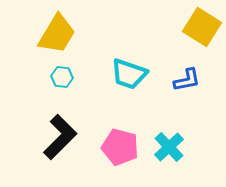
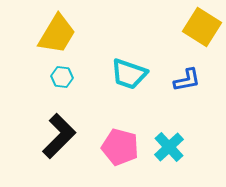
black L-shape: moved 1 px left, 1 px up
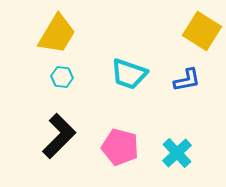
yellow square: moved 4 px down
cyan cross: moved 8 px right, 6 px down
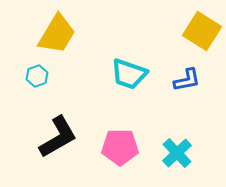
cyan hexagon: moved 25 px left, 1 px up; rotated 25 degrees counterclockwise
black L-shape: moved 1 px left, 1 px down; rotated 15 degrees clockwise
pink pentagon: rotated 15 degrees counterclockwise
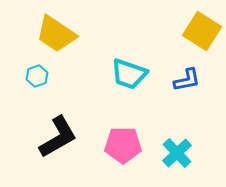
yellow trapezoid: moved 1 px left; rotated 93 degrees clockwise
pink pentagon: moved 3 px right, 2 px up
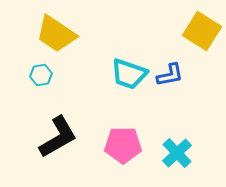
cyan hexagon: moved 4 px right, 1 px up; rotated 10 degrees clockwise
blue L-shape: moved 17 px left, 5 px up
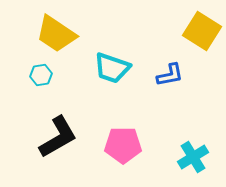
cyan trapezoid: moved 17 px left, 6 px up
cyan cross: moved 16 px right, 4 px down; rotated 12 degrees clockwise
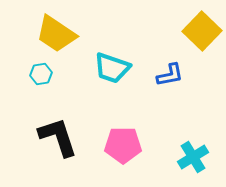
yellow square: rotated 12 degrees clockwise
cyan hexagon: moved 1 px up
black L-shape: rotated 78 degrees counterclockwise
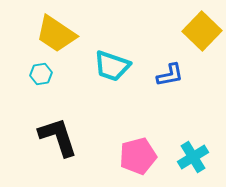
cyan trapezoid: moved 2 px up
pink pentagon: moved 15 px right, 11 px down; rotated 15 degrees counterclockwise
